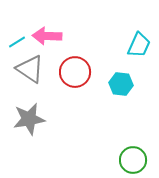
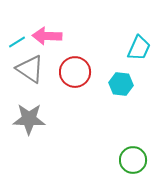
cyan trapezoid: moved 3 px down
gray star: rotated 12 degrees clockwise
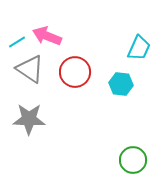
pink arrow: rotated 20 degrees clockwise
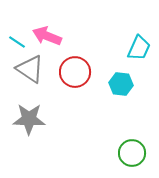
cyan line: rotated 66 degrees clockwise
green circle: moved 1 px left, 7 px up
